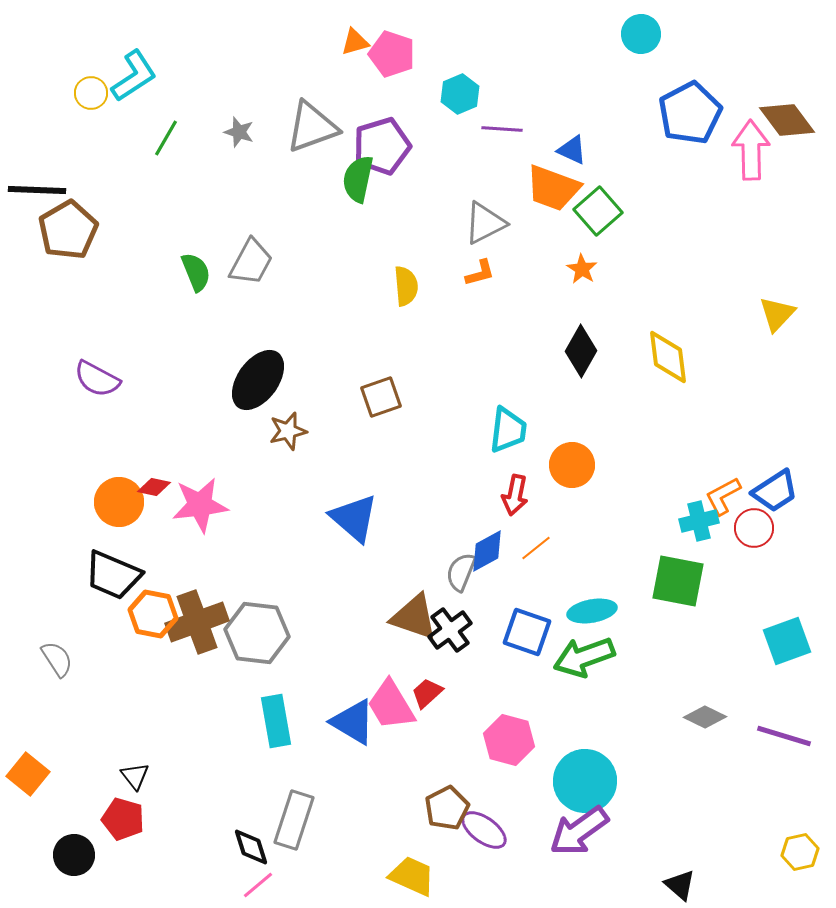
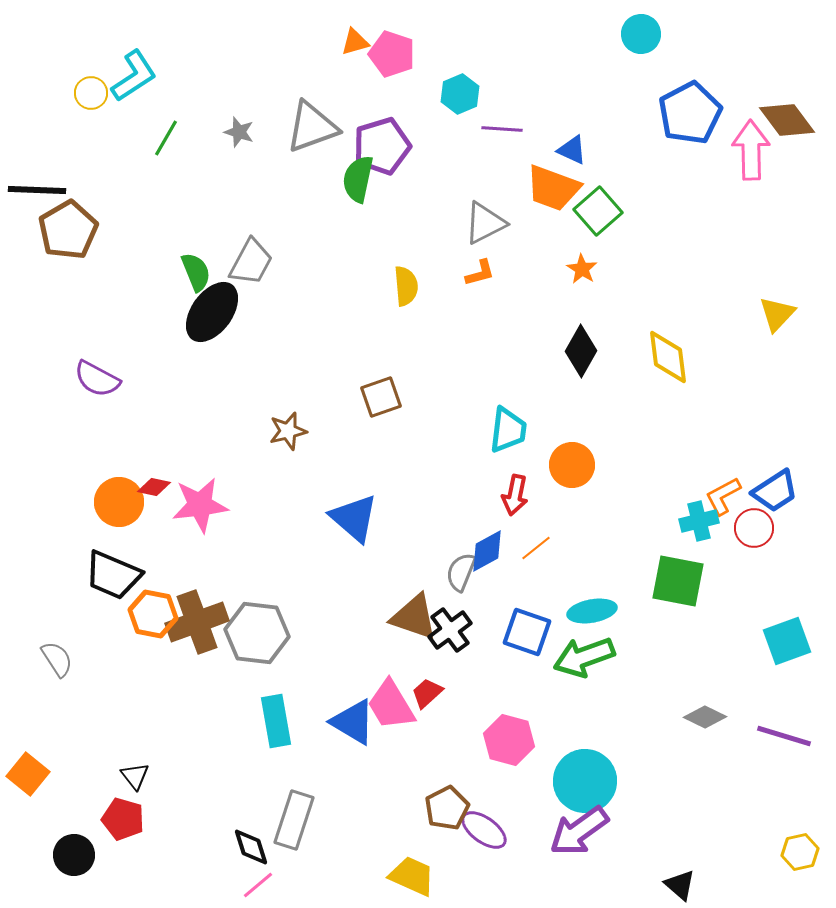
black ellipse at (258, 380): moved 46 px left, 68 px up
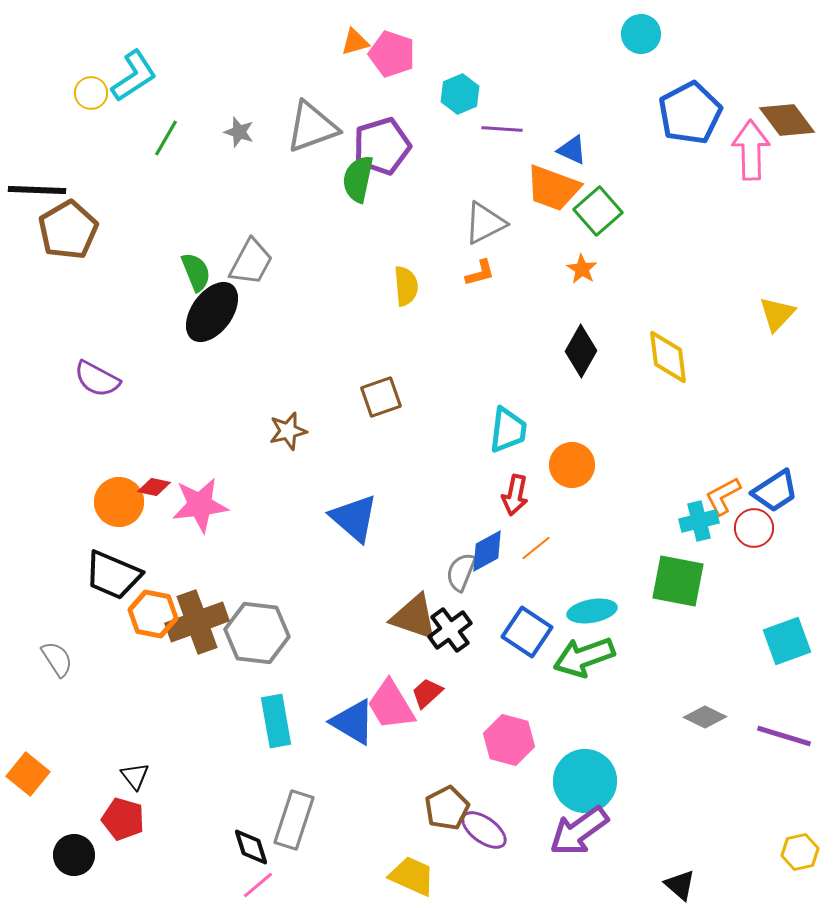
blue square at (527, 632): rotated 15 degrees clockwise
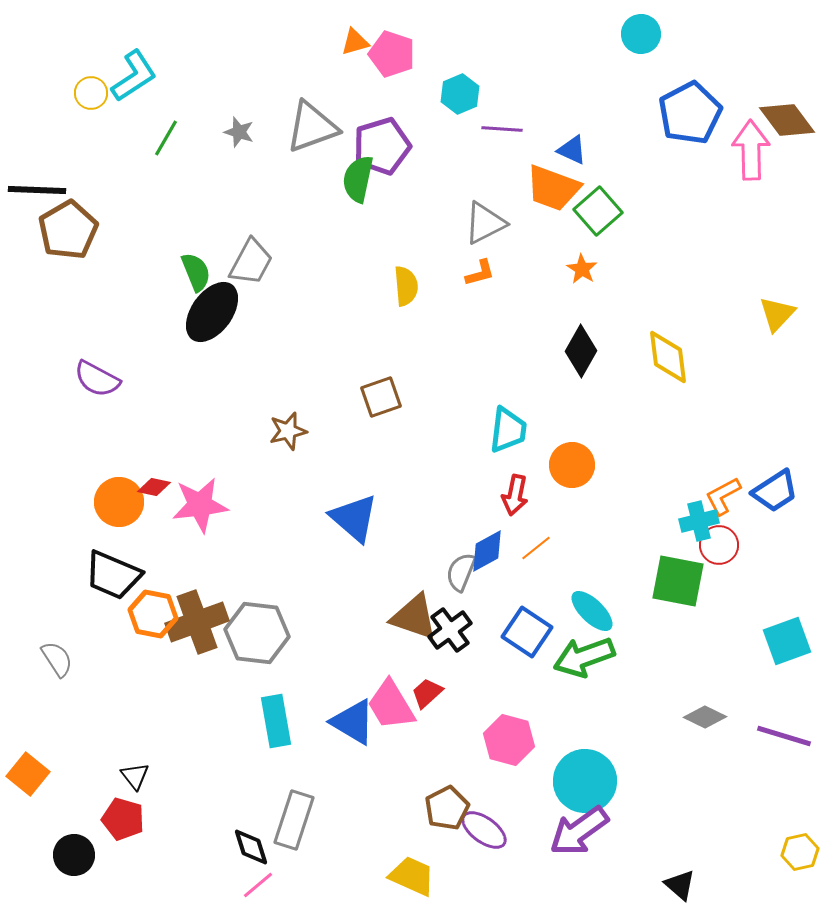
red circle at (754, 528): moved 35 px left, 17 px down
cyan ellipse at (592, 611): rotated 54 degrees clockwise
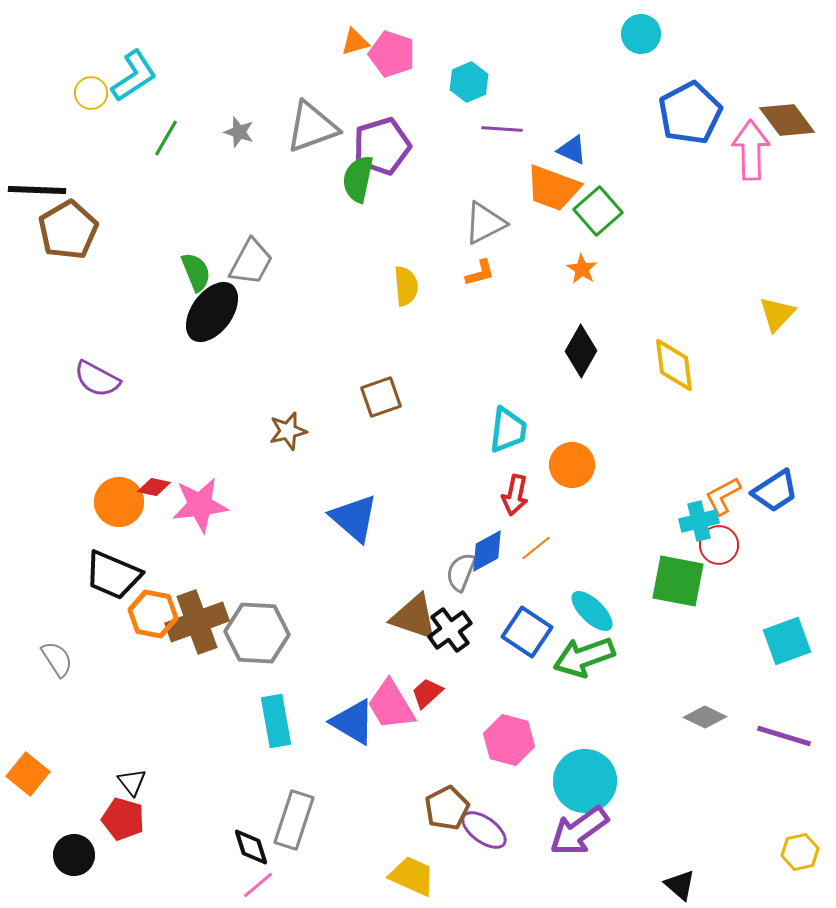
cyan hexagon at (460, 94): moved 9 px right, 12 px up
yellow diamond at (668, 357): moved 6 px right, 8 px down
gray hexagon at (257, 633): rotated 4 degrees counterclockwise
black triangle at (135, 776): moved 3 px left, 6 px down
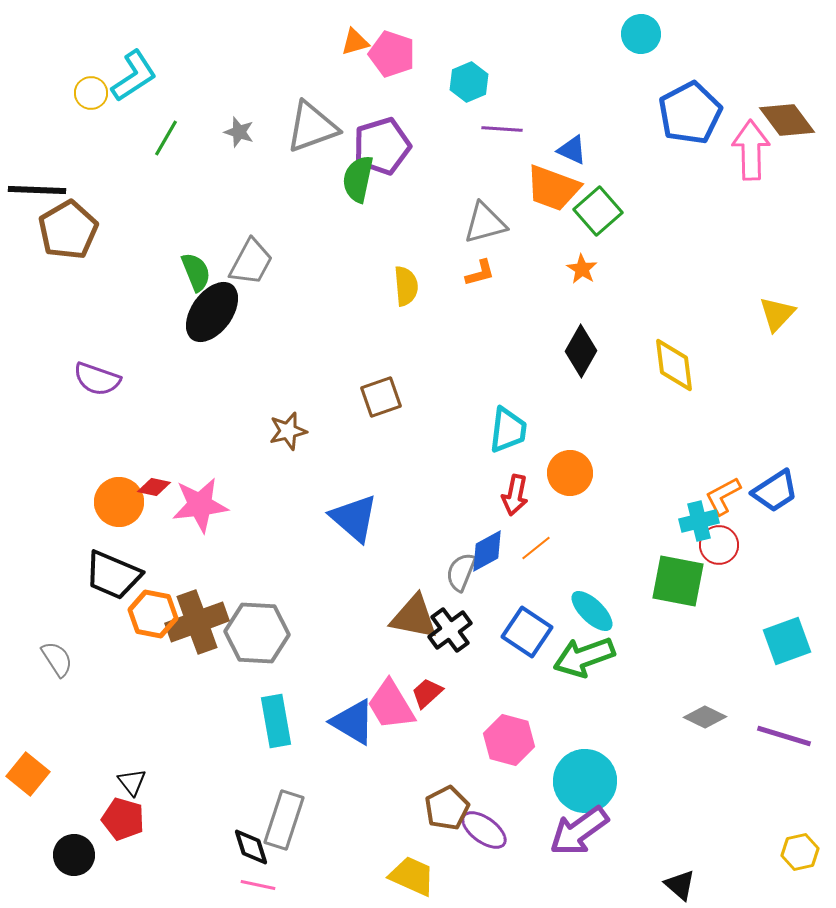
gray triangle at (485, 223): rotated 12 degrees clockwise
purple semicircle at (97, 379): rotated 9 degrees counterclockwise
orange circle at (572, 465): moved 2 px left, 8 px down
brown triangle at (414, 617): rotated 8 degrees counterclockwise
gray rectangle at (294, 820): moved 10 px left
pink line at (258, 885): rotated 52 degrees clockwise
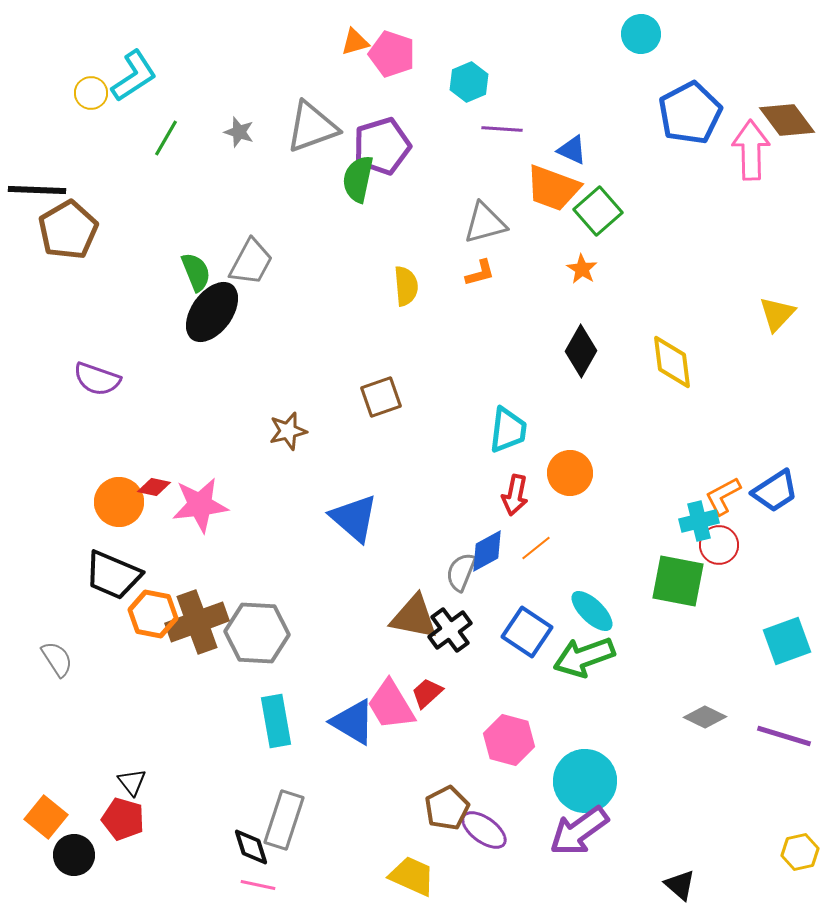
yellow diamond at (674, 365): moved 2 px left, 3 px up
orange square at (28, 774): moved 18 px right, 43 px down
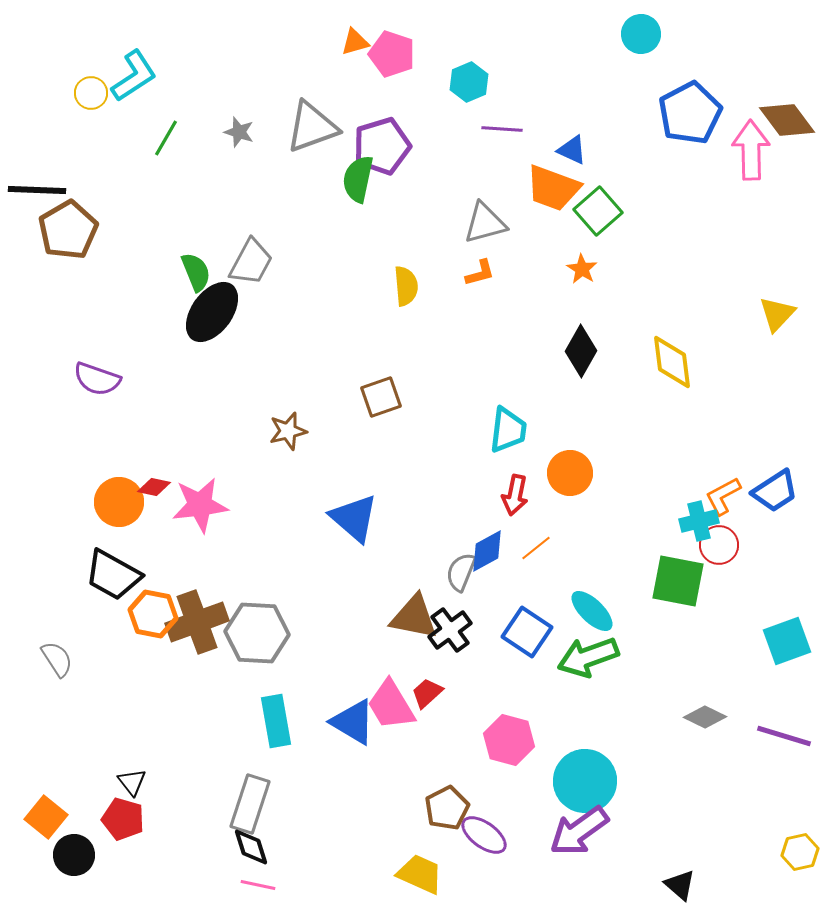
black trapezoid at (113, 575): rotated 6 degrees clockwise
green arrow at (584, 657): moved 4 px right
gray rectangle at (284, 820): moved 34 px left, 16 px up
purple ellipse at (484, 830): moved 5 px down
yellow trapezoid at (412, 876): moved 8 px right, 2 px up
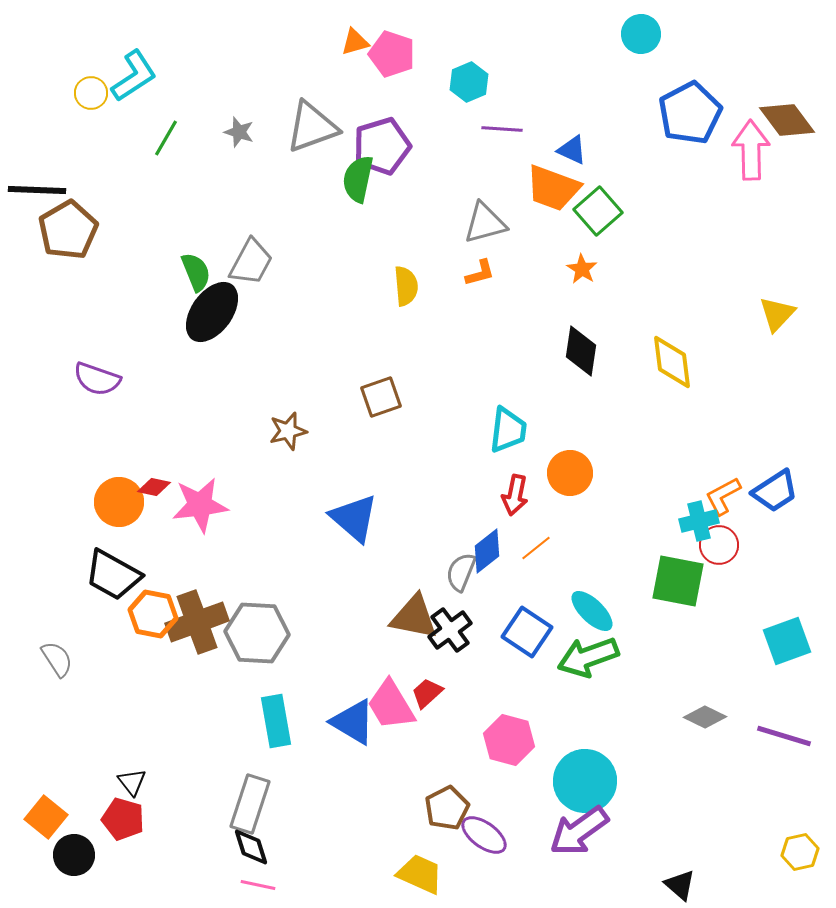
black diamond at (581, 351): rotated 21 degrees counterclockwise
blue diamond at (487, 551): rotated 9 degrees counterclockwise
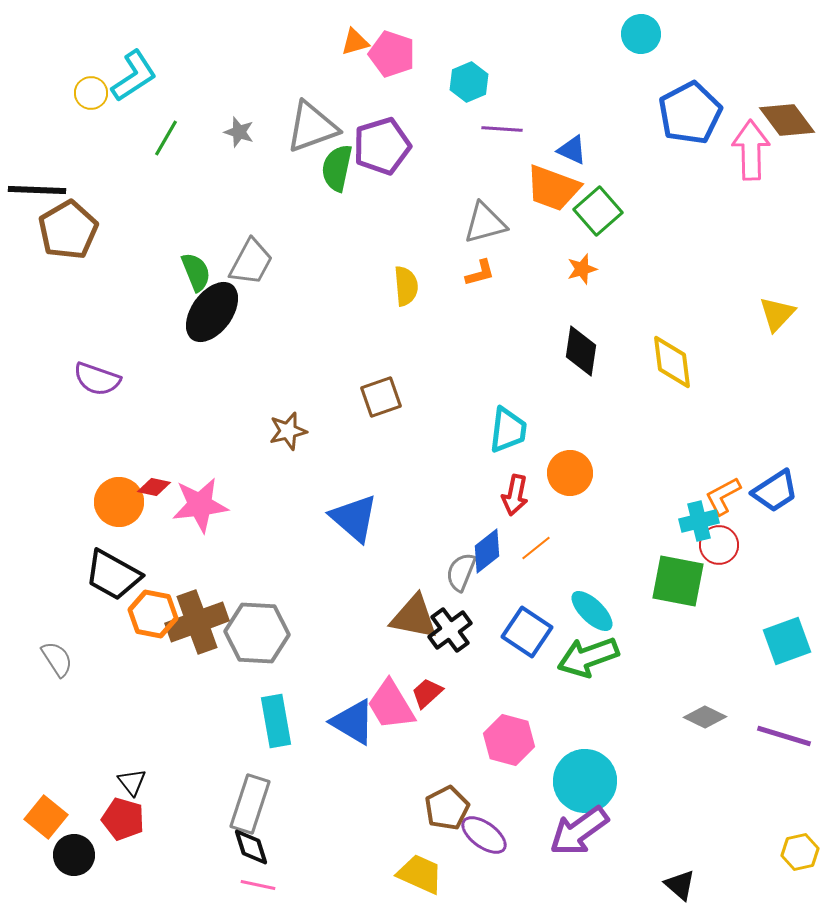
green semicircle at (358, 179): moved 21 px left, 11 px up
orange star at (582, 269): rotated 24 degrees clockwise
